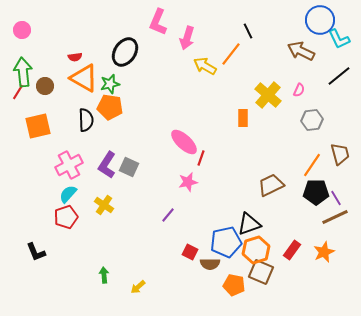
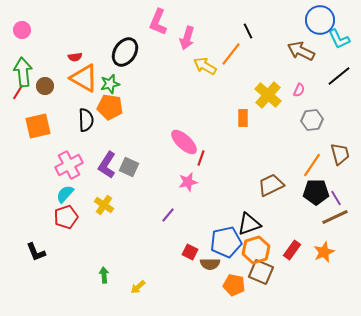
cyan semicircle at (68, 194): moved 3 px left
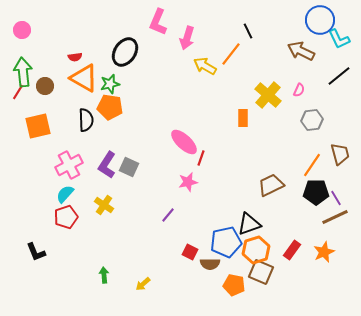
yellow arrow at (138, 287): moved 5 px right, 3 px up
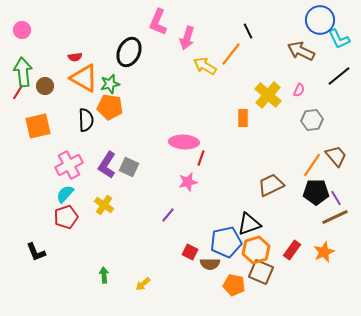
black ellipse at (125, 52): moved 4 px right; rotated 8 degrees counterclockwise
pink ellipse at (184, 142): rotated 40 degrees counterclockwise
brown trapezoid at (340, 154): moved 4 px left, 2 px down; rotated 25 degrees counterclockwise
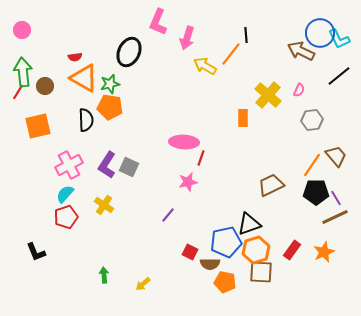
blue circle at (320, 20): moved 13 px down
black line at (248, 31): moved 2 px left, 4 px down; rotated 21 degrees clockwise
brown square at (261, 272): rotated 20 degrees counterclockwise
orange pentagon at (234, 285): moved 9 px left, 3 px up
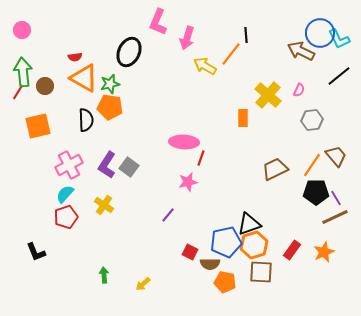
gray square at (129, 167): rotated 12 degrees clockwise
brown trapezoid at (271, 185): moved 4 px right, 16 px up
orange hexagon at (256, 250): moved 2 px left, 5 px up
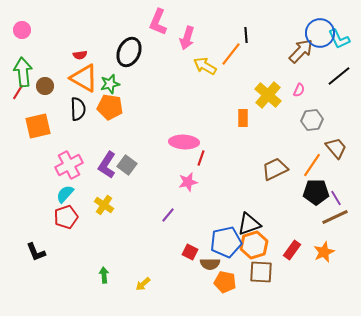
brown arrow at (301, 51): rotated 108 degrees clockwise
red semicircle at (75, 57): moved 5 px right, 2 px up
black semicircle at (86, 120): moved 8 px left, 11 px up
brown trapezoid at (336, 156): moved 8 px up
gray square at (129, 167): moved 2 px left, 2 px up
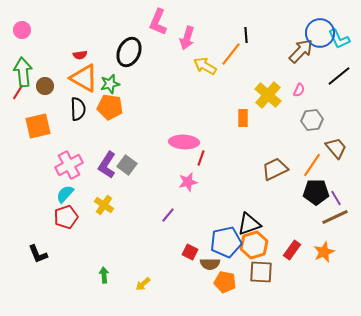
black L-shape at (36, 252): moved 2 px right, 2 px down
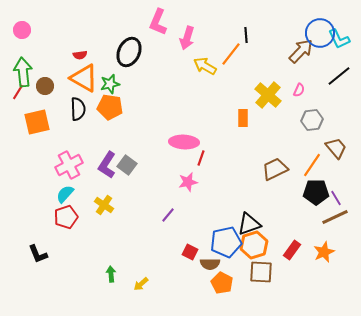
orange square at (38, 126): moved 1 px left, 4 px up
green arrow at (104, 275): moved 7 px right, 1 px up
orange pentagon at (225, 282): moved 3 px left, 1 px down; rotated 15 degrees clockwise
yellow arrow at (143, 284): moved 2 px left
